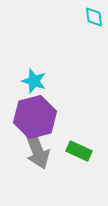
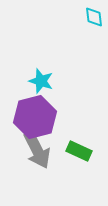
cyan star: moved 7 px right
gray arrow: rotated 6 degrees counterclockwise
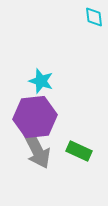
purple hexagon: rotated 9 degrees clockwise
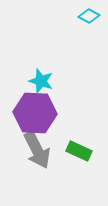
cyan diamond: moved 5 px left, 1 px up; rotated 55 degrees counterclockwise
purple hexagon: moved 4 px up; rotated 9 degrees clockwise
